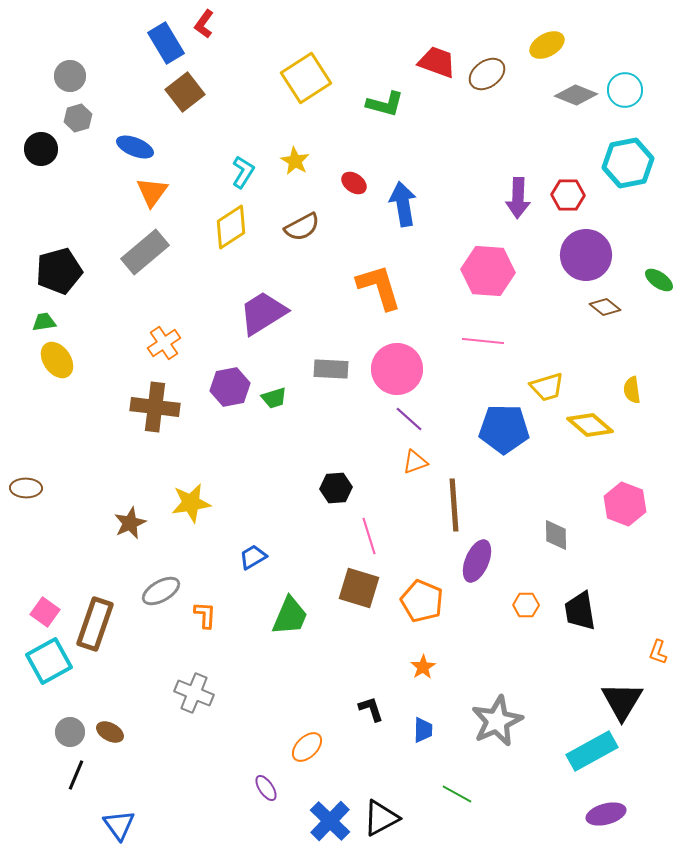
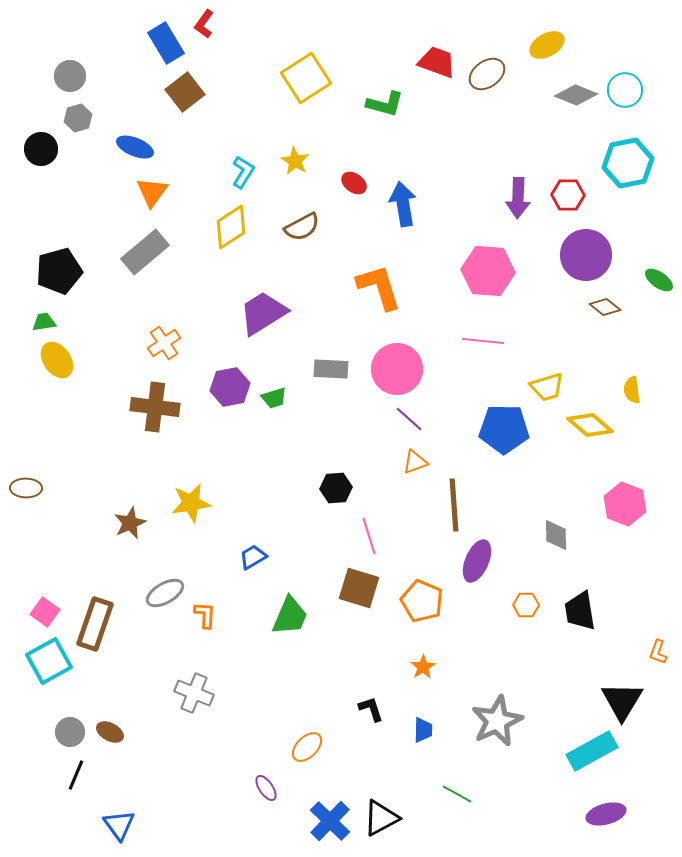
gray ellipse at (161, 591): moved 4 px right, 2 px down
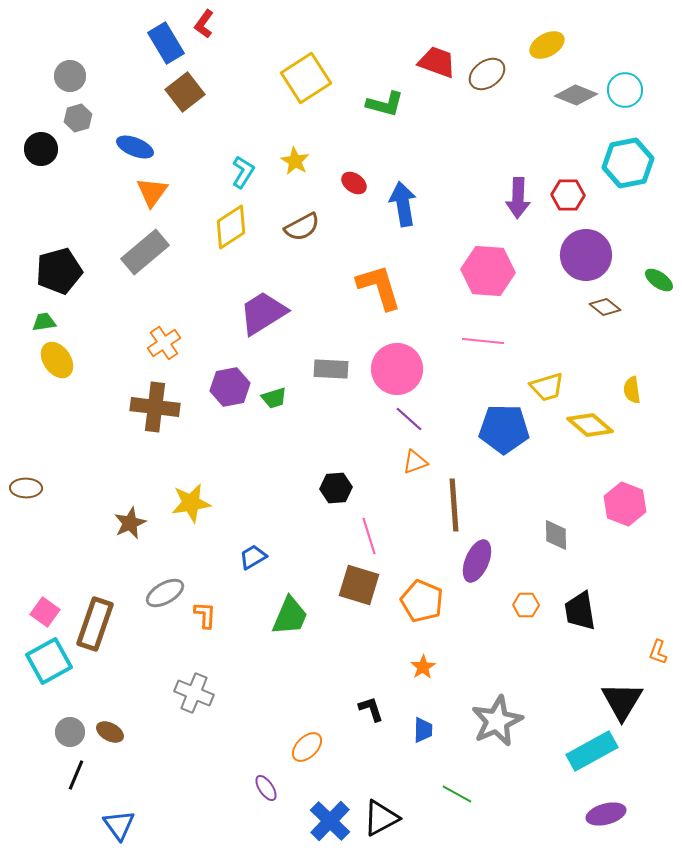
brown square at (359, 588): moved 3 px up
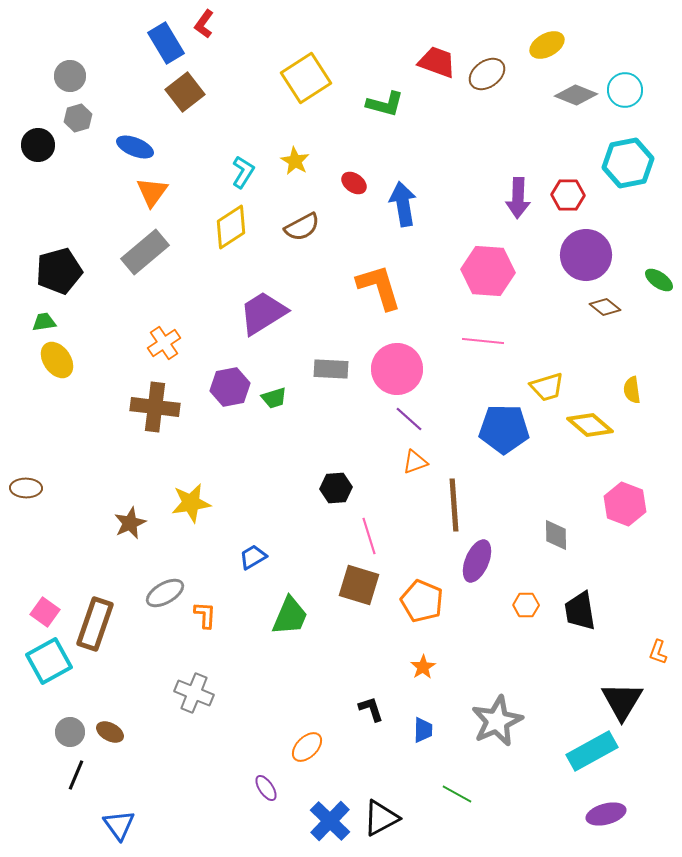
black circle at (41, 149): moved 3 px left, 4 px up
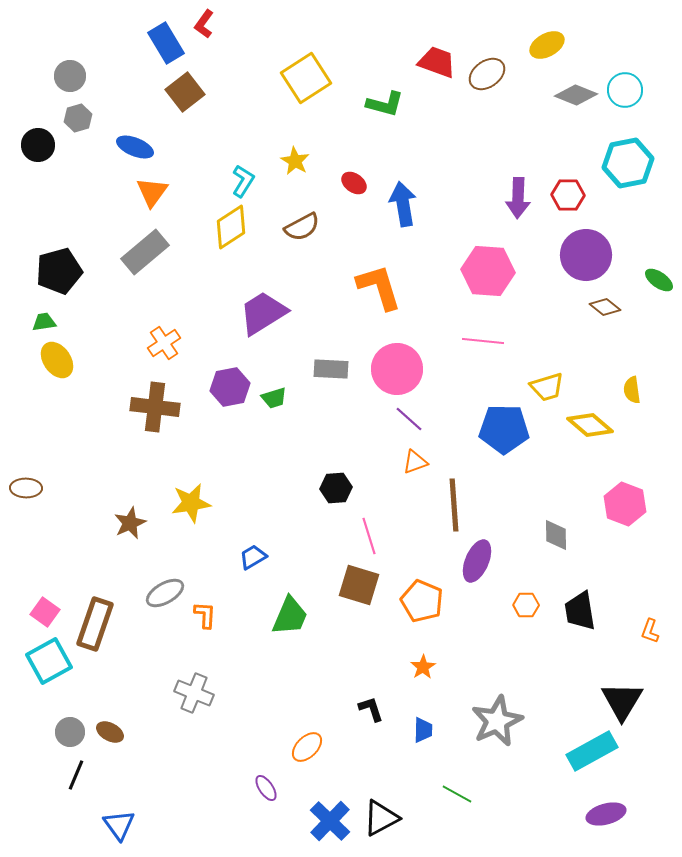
cyan L-shape at (243, 172): moved 9 px down
orange L-shape at (658, 652): moved 8 px left, 21 px up
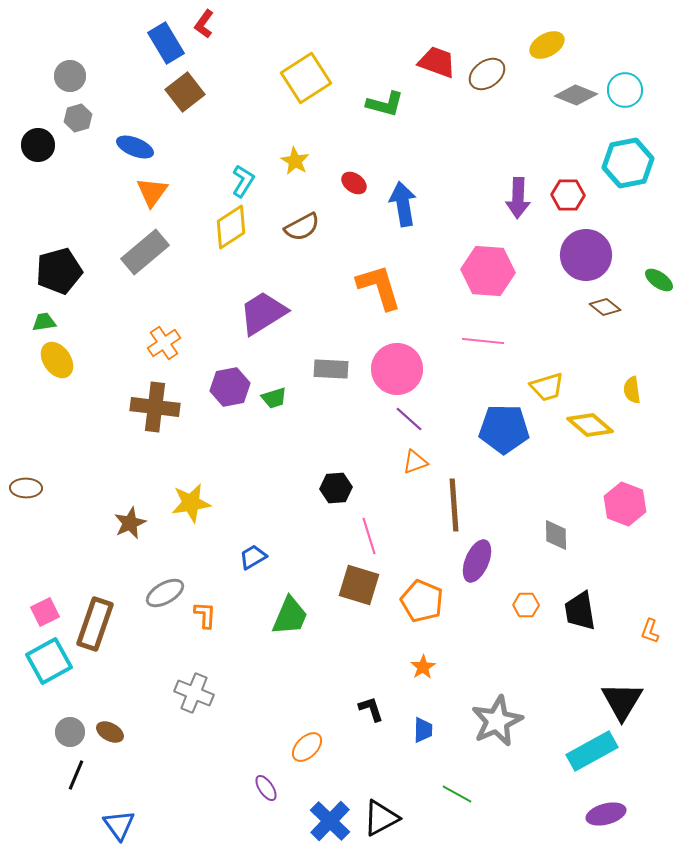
pink square at (45, 612): rotated 28 degrees clockwise
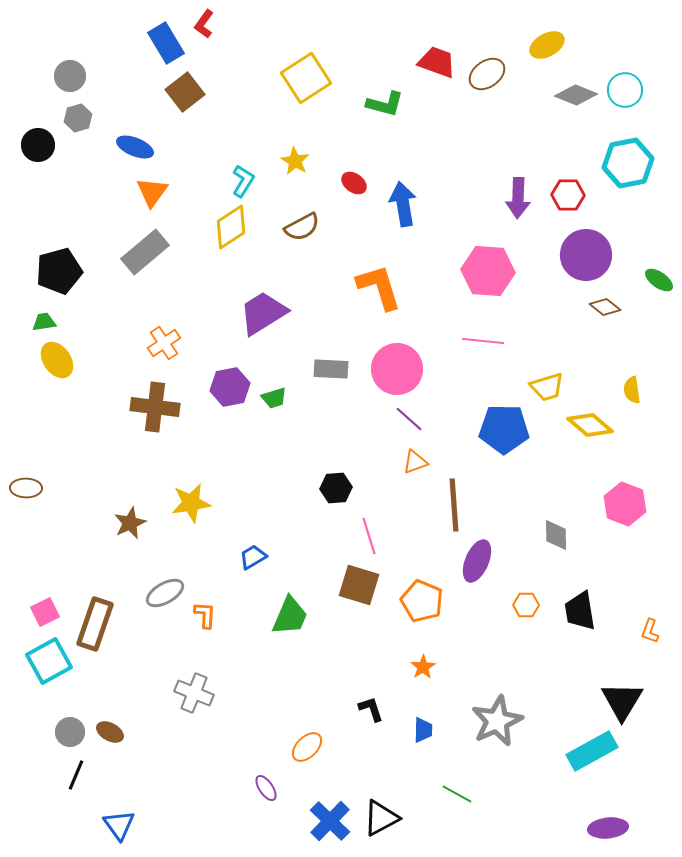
purple ellipse at (606, 814): moved 2 px right, 14 px down; rotated 9 degrees clockwise
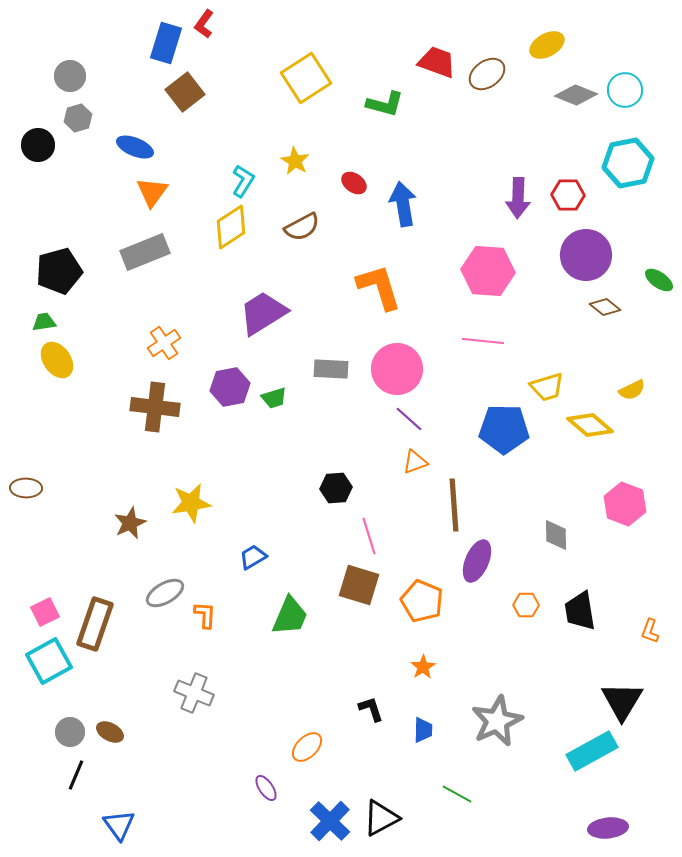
blue rectangle at (166, 43): rotated 48 degrees clockwise
gray rectangle at (145, 252): rotated 18 degrees clockwise
yellow semicircle at (632, 390): rotated 108 degrees counterclockwise
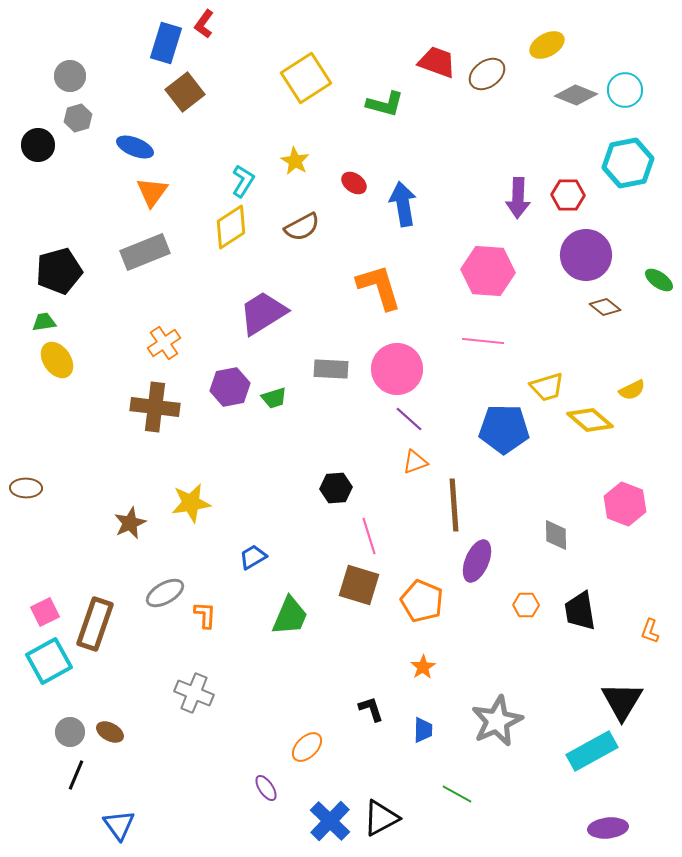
yellow diamond at (590, 425): moved 5 px up
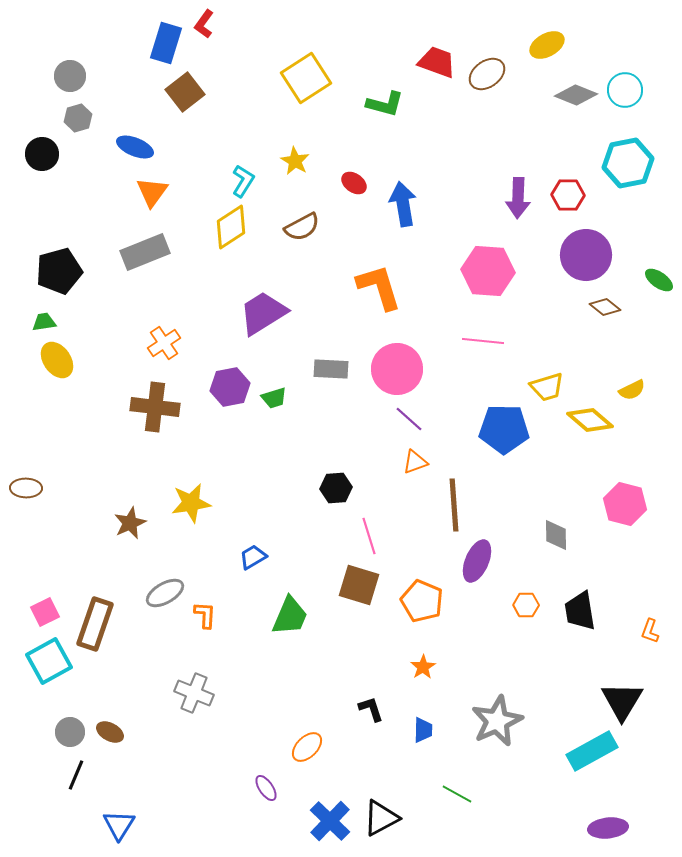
black circle at (38, 145): moved 4 px right, 9 px down
pink hexagon at (625, 504): rotated 6 degrees counterclockwise
blue triangle at (119, 825): rotated 8 degrees clockwise
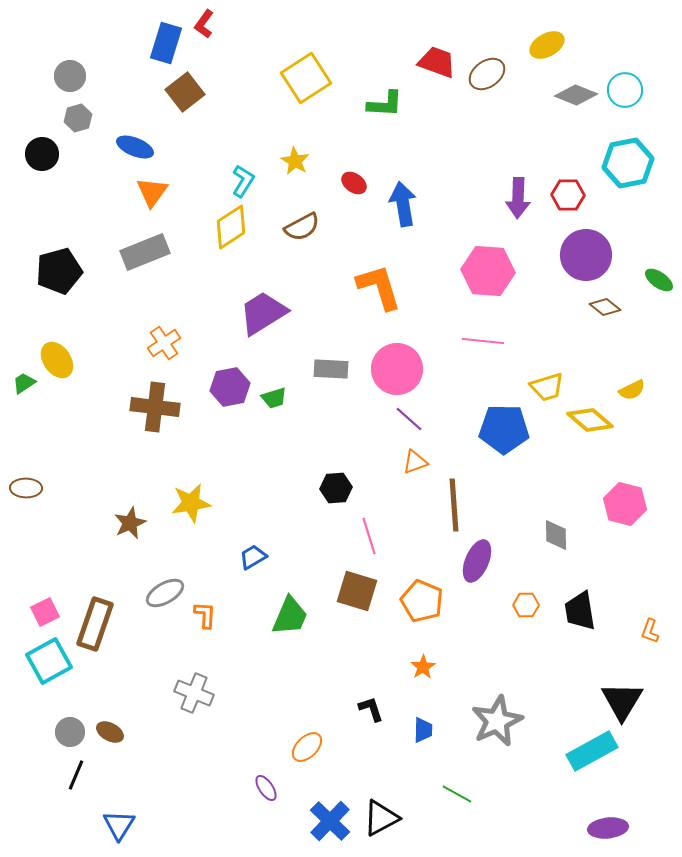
green L-shape at (385, 104): rotated 12 degrees counterclockwise
green trapezoid at (44, 322): moved 20 px left, 61 px down; rotated 25 degrees counterclockwise
brown square at (359, 585): moved 2 px left, 6 px down
